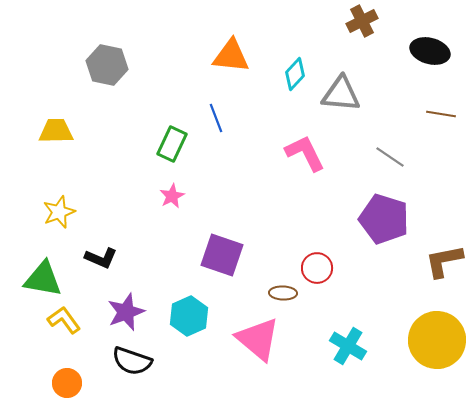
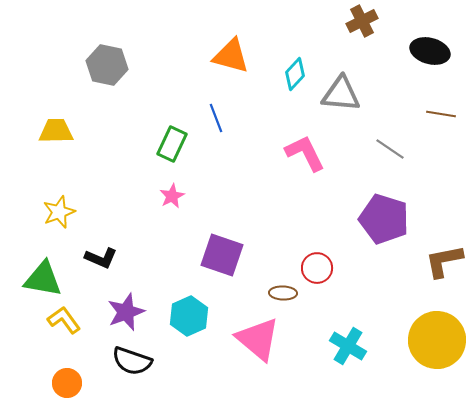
orange triangle: rotated 9 degrees clockwise
gray line: moved 8 px up
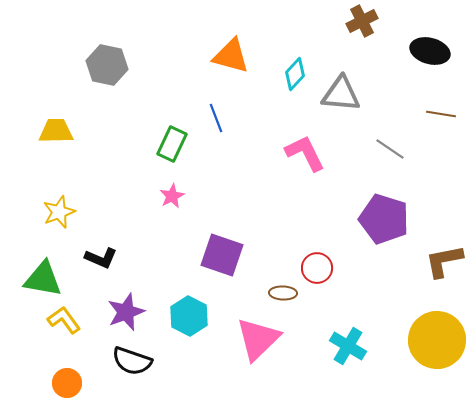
cyan hexagon: rotated 9 degrees counterclockwise
pink triangle: rotated 36 degrees clockwise
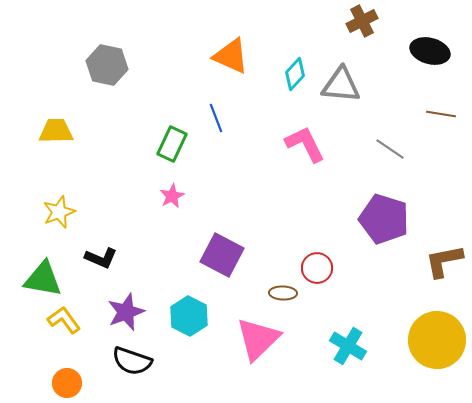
orange triangle: rotated 9 degrees clockwise
gray triangle: moved 9 px up
pink L-shape: moved 9 px up
purple square: rotated 9 degrees clockwise
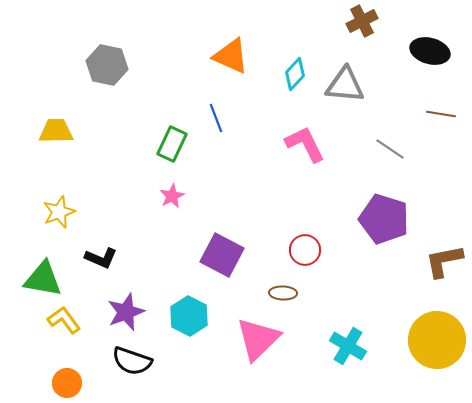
gray triangle: moved 4 px right
red circle: moved 12 px left, 18 px up
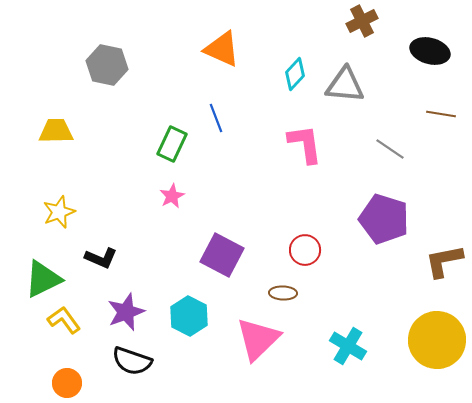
orange triangle: moved 9 px left, 7 px up
pink L-shape: rotated 18 degrees clockwise
green triangle: rotated 36 degrees counterclockwise
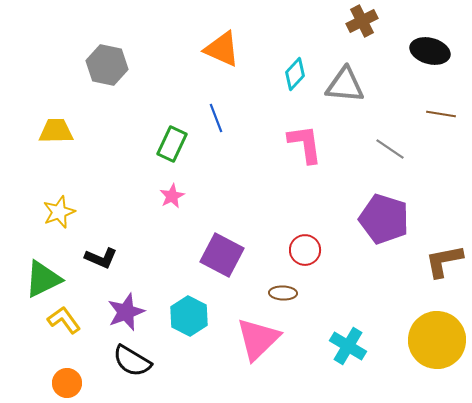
black semicircle: rotated 12 degrees clockwise
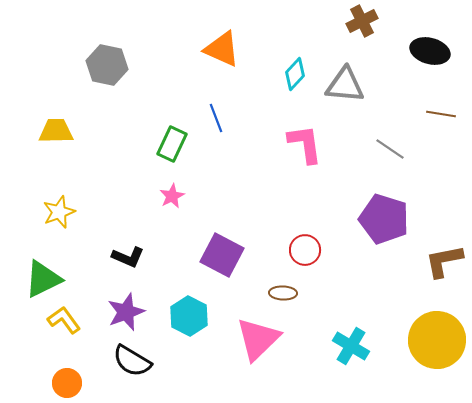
black L-shape: moved 27 px right, 1 px up
cyan cross: moved 3 px right
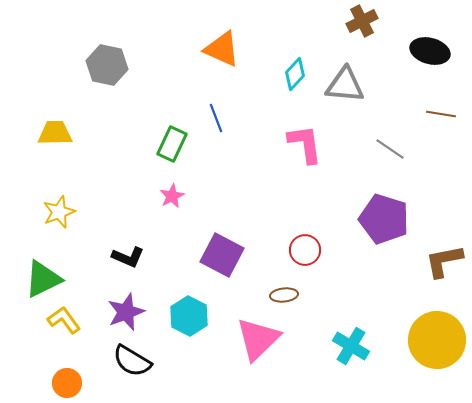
yellow trapezoid: moved 1 px left, 2 px down
brown ellipse: moved 1 px right, 2 px down; rotated 8 degrees counterclockwise
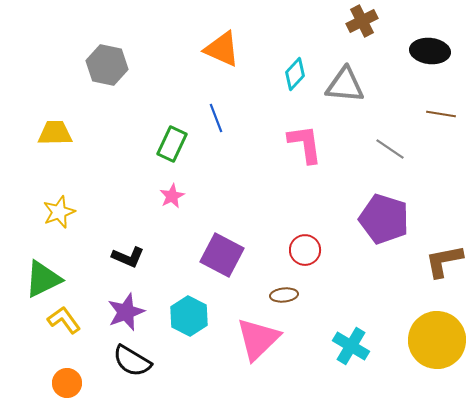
black ellipse: rotated 9 degrees counterclockwise
